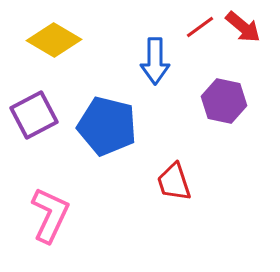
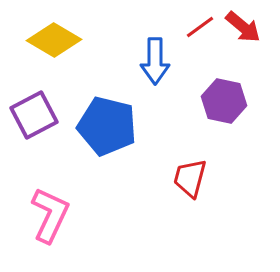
red trapezoid: moved 16 px right, 4 px up; rotated 33 degrees clockwise
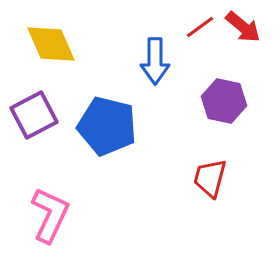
yellow diamond: moved 3 px left, 4 px down; rotated 36 degrees clockwise
red trapezoid: moved 20 px right
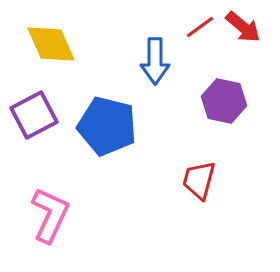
red trapezoid: moved 11 px left, 2 px down
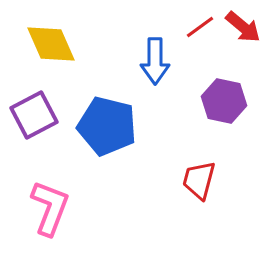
pink L-shape: moved 7 px up; rotated 4 degrees counterclockwise
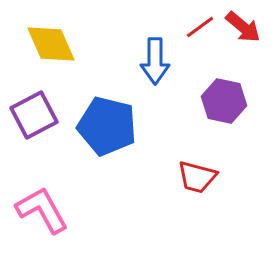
red trapezoid: moved 2 px left, 3 px up; rotated 90 degrees counterclockwise
pink L-shape: moved 8 px left, 2 px down; rotated 50 degrees counterclockwise
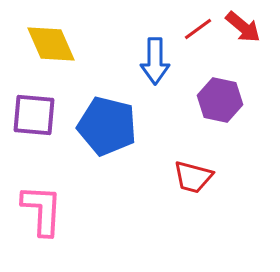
red line: moved 2 px left, 2 px down
purple hexagon: moved 4 px left, 1 px up
purple square: rotated 33 degrees clockwise
red trapezoid: moved 4 px left
pink L-shape: rotated 32 degrees clockwise
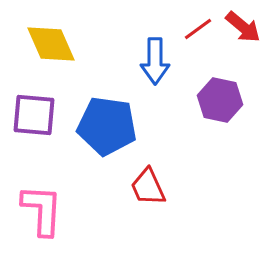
blue pentagon: rotated 6 degrees counterclockwise
red trapezoid: moved 45 px left, 10 px down; rotated 51 degrees clockwise
